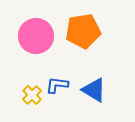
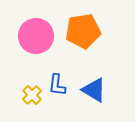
blue L-shape: rotated 90 degrees counterclockwise
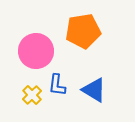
pink circle: moved 15 px down
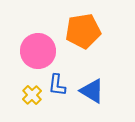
pink circle: moved 2 px right
blue triangle: moved 2 px left, 1 px down
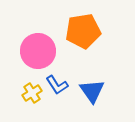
blue L-shape: rotated 40 degrees counterclockwise
blue triangle: rotated 24 degrees clockwise
yellow cross: moved 2 px up; rotated 12 degrees clockwise
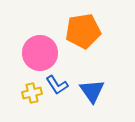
pink circle: moved 2 px right, 2 px down
yellow cross: rotated 18 degrees clockwise
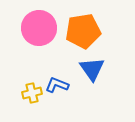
pink circle: moved 1 px left, 25 px up
blue L-shape: rotated 145 degrees clockwise
blue triangle: moved 22 px up
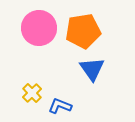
blue L-shape: moved 3 px right, 21 px down
yellow cross: rotated 30 degrees counterclockwise
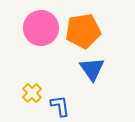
pink circle: moved 2 px right
blue L-shape: rotated 60 degrees clockwise
